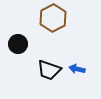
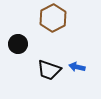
blue arrow: moved 2 px up
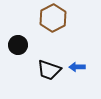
black circle: moved 1 px down
blue arrow: rotated 14 degrees counterclockwise
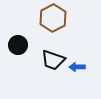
black trapezoid: moved 4 px right, 10 px up
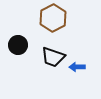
black trapezoid: moved 3 px up
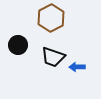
brown hexagon: moved 2 px left
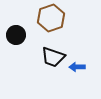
brown hexagon: rotated 8 degrees clockwise
black circle: moved 2 px left, 10 px up
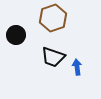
brown hexagon: moved 2 px right
blue arrow: rotated 84 degrees clockwise
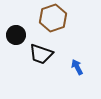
black trapezoid: moved 12 px left, 3 px up
blue arrow: rotated 21 degrees counterclockwise
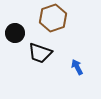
black circle: moved 1 px left, 2 px up
black trapezoid: moved 1 px left, 1 px up
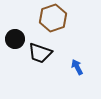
black circle: moved 6 px down
